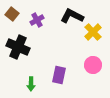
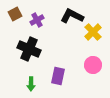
brown square: moved 3 px right; rotated 24 degrees clockwise
black cross: moved 11 px right, 2 px down
purple rectangle: moved 1 px left, 1 px down
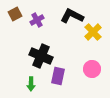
black cross: moved 12 px right, 7 px down
pink circle: moved 1 px left, 4 px down
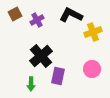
black L-shape: moved 1 px left, 1 px up
yellow cross: rotated 24 degrees clockwise
black cross: rotated 25 degrees clockwise
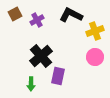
yellow cross: moved 2 px right, 1 px up
pink circle: moved 3 px right, 12 px up
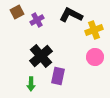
brown square: moved 2 px right, 2 px up
yellow cross: moved 1 px left, 1 px up
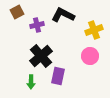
black L-shape: moved 8 px left
purple cross: moved 5 px down; rotated 16 degrees clockwise
pink circle: moved 5 px left, 1 px up
green arrow: moved 2 px up
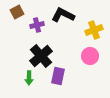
green arrow: moved 2 px left, 4 px up
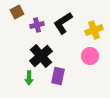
black L-shape: moved 8 px down; rotated 60 degrees counterclockwise
